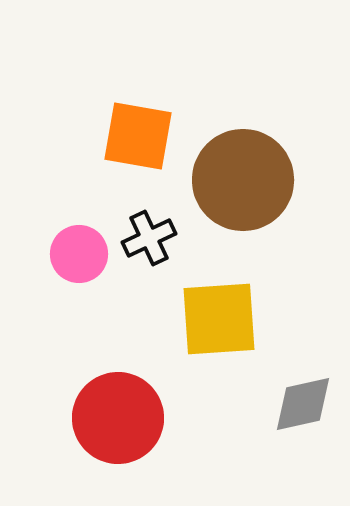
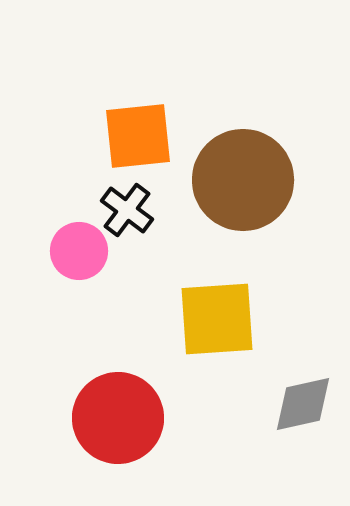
orange square: rotated 16 degrees counterclockwise
black cross: moved 22 px left, 28 px up; rotated 28 degrees counterclockwise
pink circle: moved 3 px up
yellow square: moved 2 px left
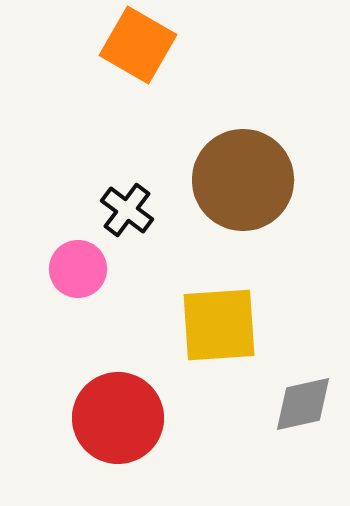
orange square: moved 91 px up; rotated 36 degrees clockwise
pink circle: moved 1 px left, 18 px down
yellow square: moved 2 px right, 6 px down
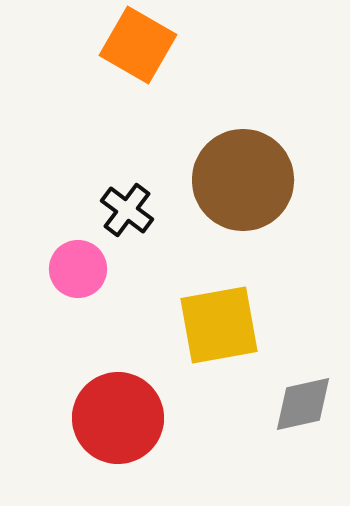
yellow square: rotated 6 degrees counterclockwise
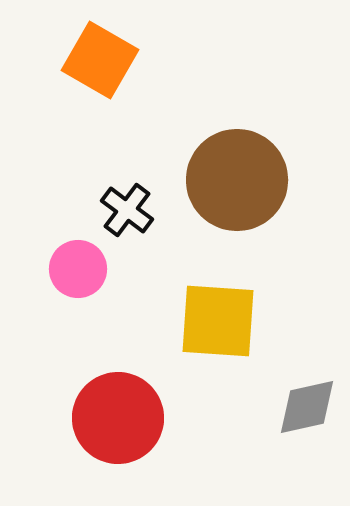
orange square: moved 38 px left, 15 px down
brown circle: moved 6 px left
yellow square: moved 1 px left, 4 px up; rotated 14 degrees clockwise
gray diamond: moved 4 px right, 3 px down
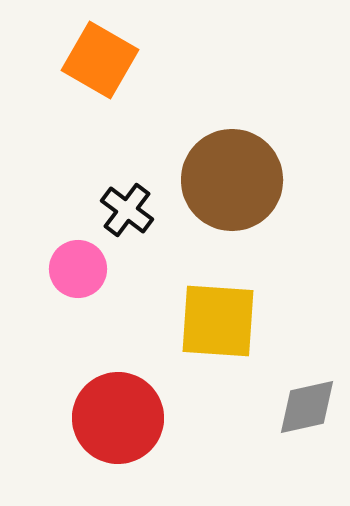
brown circle: moved 5 px left
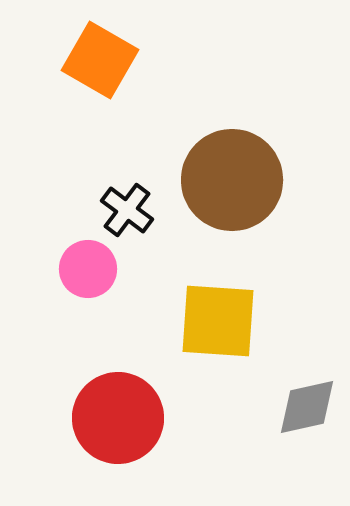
pink circle: moved 10 px right
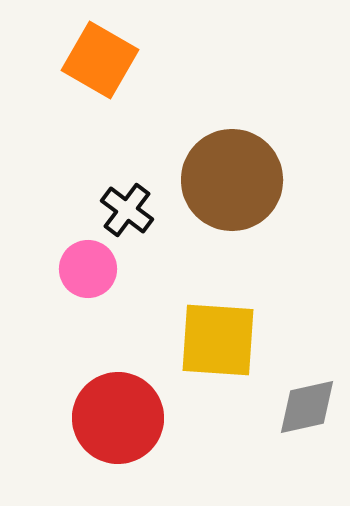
yellow square: moved 19 px down
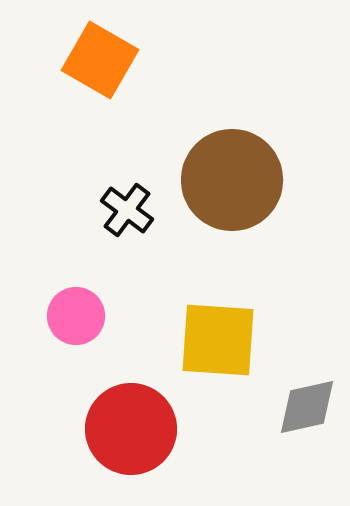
pink circle: moved 12 px left, 47 px down
red circle: moved 13 px right, 11 px down
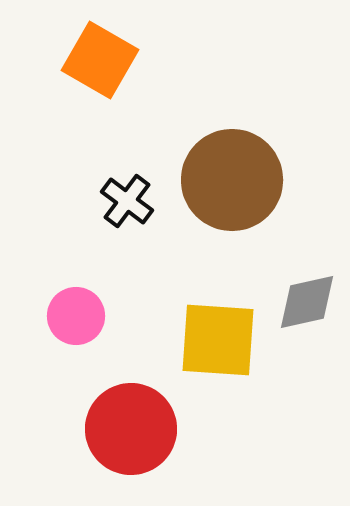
black cross: moved 9 px up
gray diamond: moved 105 px up
